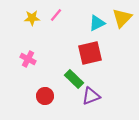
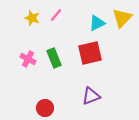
yellow star: rotated 21 degrees clockwise
green rectangle: moved 20 px left, 21 px up; rotated 24 degrees clockwise
red circle: moved 12 px down
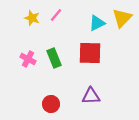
red square: rotated 15 degrees clockwise
purple triangle: rotated 18 degrees clockwise
red circle: moved 6 px right, 4 px up
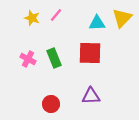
cyan triangle: rotated 24 degrees clockwise
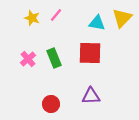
cyan triangle: rotated 12 degrees clockwise
pink cross: rotated 21 degrees clockwise
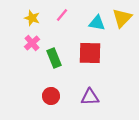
pink line: moved 6 px right
pink cross: moved 4 px right, 16 px up
purple triangle: moved 1 px left, 1 px down
red circle: moved 8 px up
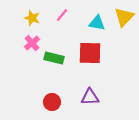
yellow triangle: moved 2 px right, 1 px up
green rectangle: rotated 54 degrees counterclockwise
red circle: moved 1 px right, 6 px down
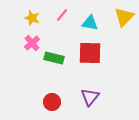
cyan triangle: moved 7 px left
purple triangle: rotated 48 degrees counterclockwise
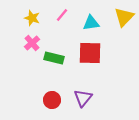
cyan triangle: moved 1 px right; rotated 18 degrees counterclockwise
purple triangle: moved 7 px left, 1 px down
red circle: moved 2 px up
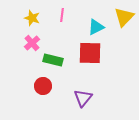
pink line: rotated 32 degrees counterclockwise
cyan triangle: moved 5 px right, 4 px down; rotated 18 degrees counterclockwise
green rectangle: moved 1 px left, 2 px down
red circle: moved 9 px left, 14 px up
